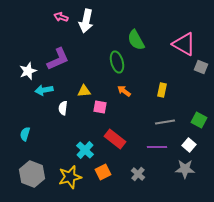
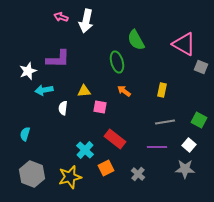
purple L-shape: rotated 25 degrees clockwise
orange square: moved 3 px right, 4 px up
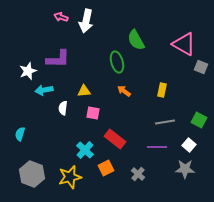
pink square: moved 7 px left, 6 px down
cyan semicircle: moved 5 px left
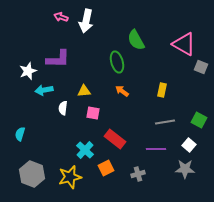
orange arrow: moved 2 px left
purple line: moved 1 px left, 2 px down
gray cross: rotated 32 degrees clockwise
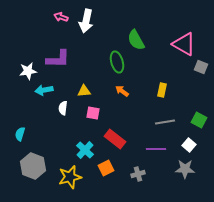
white star: rotated 12 degrees clockwise
gray hexagon: moved 1 px right, 8 px up
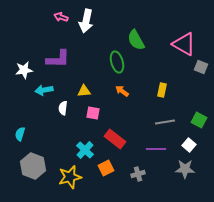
white star: moved 4 px left, 1 px up
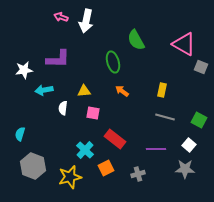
green ellipse: moved 4 px left
gray line: moved 5 px up; rotated 24 degrees clockwise
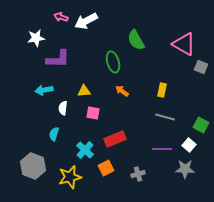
white arrow: rotated 50 degrees clockwise
white star: moved 12 px right, 32 px up
green square: moved 2 px right, 5 px down
cyan semicircle: moved 34 px right
red rectangle: rotated 60 degrees counterclockwise
purple line: moved 6 px right
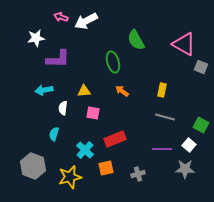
orange square: rotated 14 degrees clockwise
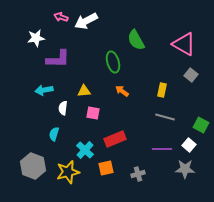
gray square: moved 10 px left, 8 px down; rotated 16 degrees clockwise
yellow star: moved 2 px left, 5 px up
